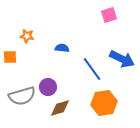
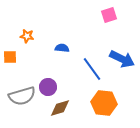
orange hexagon: rotated 15 degrees clockwise
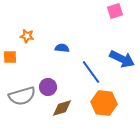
pink square: moved 6 px right, 4 px up
blue line: moved 1 px left, 3 px down
brown diamond: moved 2 px right
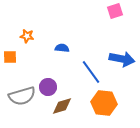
blue arrow: rotated 15 degrees counterclockwise
brown diamond: moved 2 px up
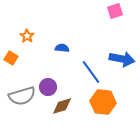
orange star: rotated 24 degrees clockwise
orange square: moved 1 px right, 1 px down; rotated 32 degrees clockwise
orange hexagon: moved 1 px left, 1 px up
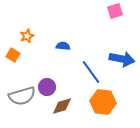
orange star: rotated 16 degrees clockwise
blue semicircle: moved 1 px right, 2 px up
orange square: moved 2 px right, 3 px up
purple circle: moved 1 px left
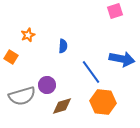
orange star: moved 1 px right, 1 px up
blue semicircle: rotated 88 degrees clockwise
orange square: moved 2 px left, 2 px down
purple circle: moved 2 px up
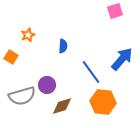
blue arrow: rotated 60 degrees counterclockwise
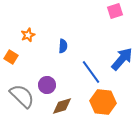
gray semicircle: rotated 120 degrees counterclockwise
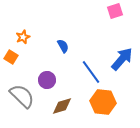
orange star: moved 5 px left, 2 px down
blue semicircle: rotated 32 degrees counterclockwise
purple circle: moved 5 px up
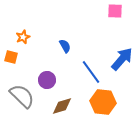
pink square: rotated 21 degrees clockwise
blue semicircle: moved 2 px right
orange square: rotated 16 degrees counterclockwise
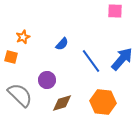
blue semicircle: moved 3 px left, 2 px up; rotated 72 degrees clockwise
blue line: moved 11 px up
gray semicircle: moved 2 px left, 1 px up
brown diamond: moved 3 px up
